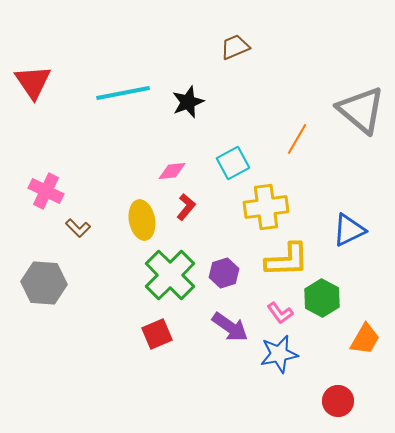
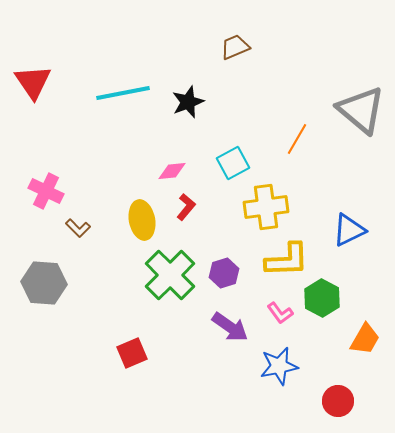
red square: moved 25 px left, 19 px down
blue star: moved 12 px down
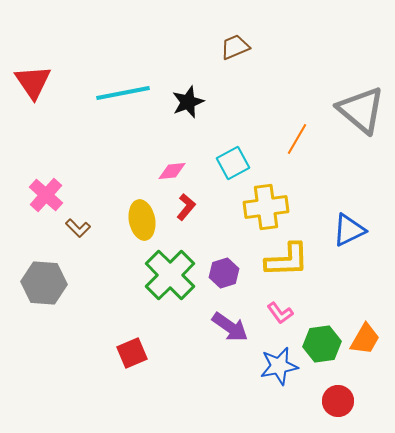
pink cross: moved 4 px down; rotated 16 degrees clockwise
green hexagon: moved 46 px down; rotated 24 degrees clockwise
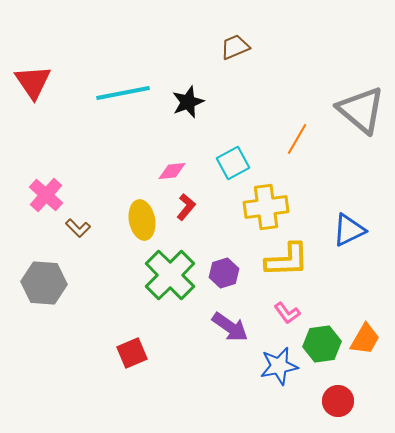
pink L-shape: moved 7 px right
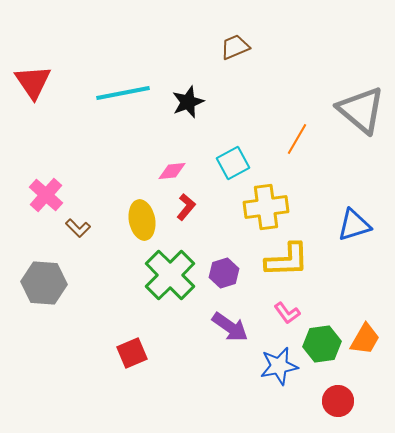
blue triangle: moved 5 px right, 5 px up; rotated 9 degrees clockwise
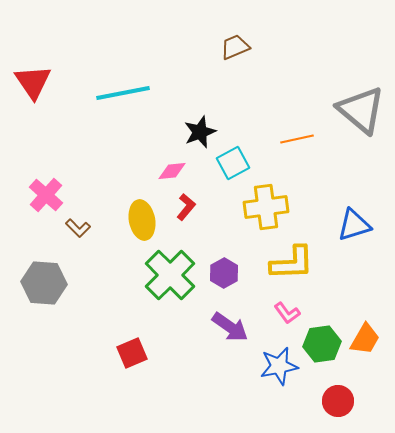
black star: moved 12 px right, 30 px down
orange line: rotated 48 degrees clockwise
yellow L-shape: moved 5 px right, 3 px down
purple hexagon: rotated 12 degrees counterclockwise
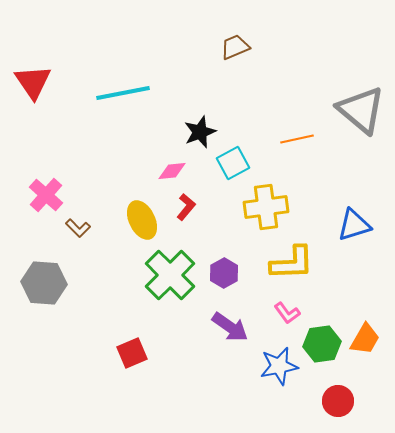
yellow ellipse: rotated 15 degrees counterclockwise
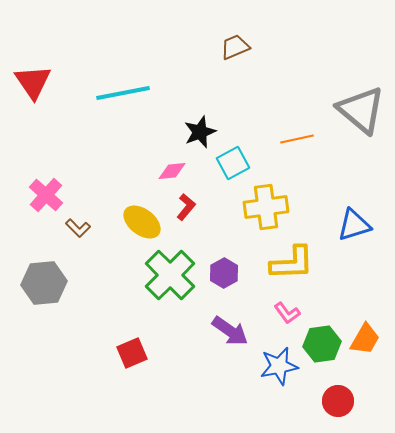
yellow ellipse: moved 2 px down; rotated 27 degrees counterclockwise
gray hexagon: rotated 9 degrees counterclockwise
purple arrow: moved 4 px down
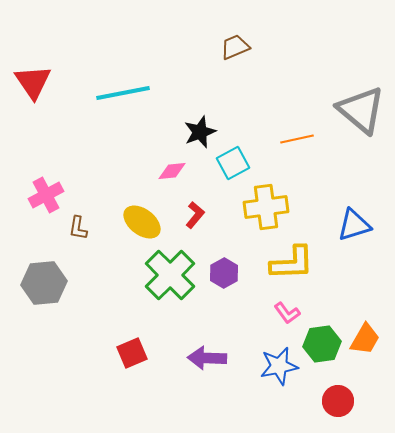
pink cross: rotated 20 degrees clockwise
red L-shape: moved 9 px right, 8 px down
brown L-shape: rotated 55 degrees clockwise
purple arrow: moved 23 px left, 27 px down; rotated 147 degrees clockwise
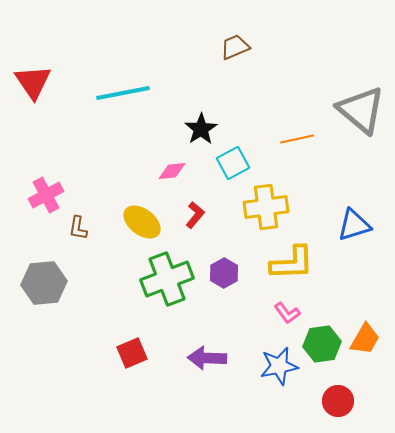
black star: moved 1 px right, 3 px up; rotated 12 degrees counterclockwise
green cross: moved 3 px left, 4 px down; rotated 24 degrees clockwise
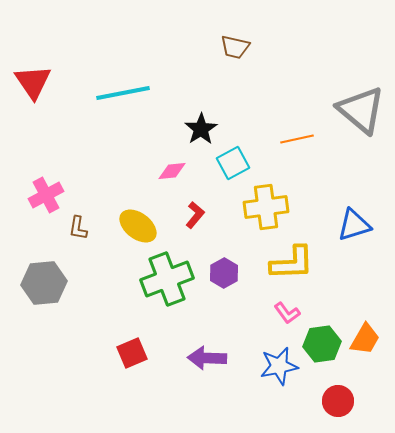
brown trapezoid: rotated 144 degrees counterclockwise
yellow ellipse: moved 4 px left, 4 px down
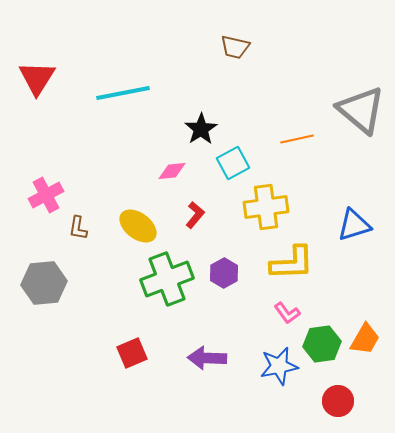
red triangle: moved 4 px right, 4 px up; rotated 6 degrees clockwise
